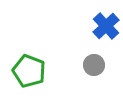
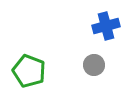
blue cross: rotated 28 degrees clockwise
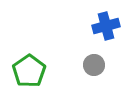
green pentagon: rotated 16 degrees clockwise
